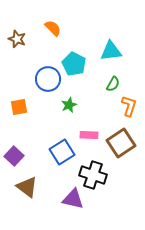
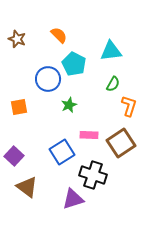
orange semicircle: moved 6 px right, 7 px down
purple triangle: rotated 30 degrees counterclockwise
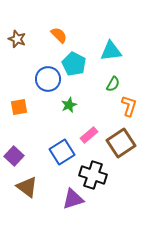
pink rectangle: rotated 42 degrees counterclockwise
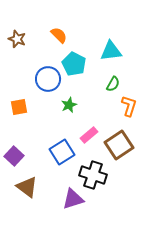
brown square: moved 2 px left, 2 px down
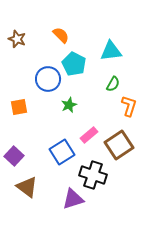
orange semicircle: moved 2 px right
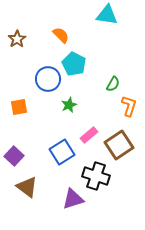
brown star: rotated 18 degrees clockwise
cyan triangle: moved 4 px left, 36 px up; rotated 15 degrees clockwise
black cross: moved 3 px right, 1 px down
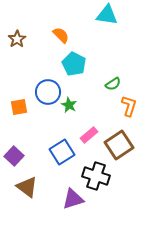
blue circle: moved 13 px down
green semicircle: rotated 28 degrees clockwise
green star: rotated 21 degrees counterclockwise
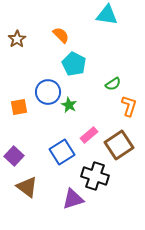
black cross: moved 1 px left
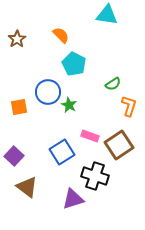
pink rectangle: moved 1 px right, 1 px down; rotated 60 degrees clockwise
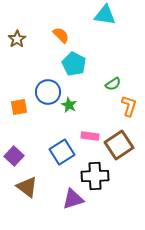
cyan triangle: moved 2 px left
pink rectangle: rotated 12 degrees counterclockwise
black cross: rotated 20 degrees counterclockwise
